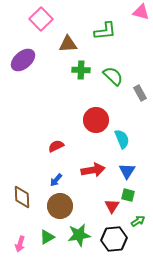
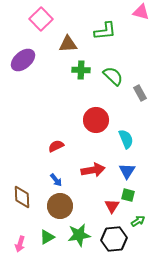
cyan semicircle: moved 4 px right
blue arrow: rotated 80 degrees counterclockwise
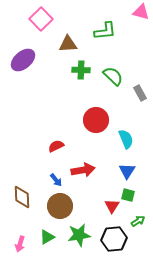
red arrow: moved 10 px left
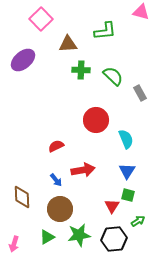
brown circle: moved 3 px down
pink arrow: moved 6 px left
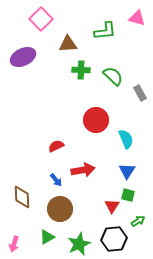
pink triangle: moved 4 px left, 6 px down
purple ellipse: moved 3 px up; rotated 15 degrees clockwise
green star: moved 9 px down; rotated 15 degrees counterclockwise
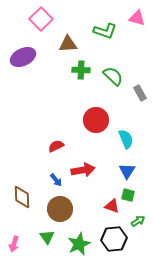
green L-shape: rotated 25 degrees clockwise
red triangle: rotated 42 degrees counterclockwise
green triangle: rotated 35 degrees counterclockwise
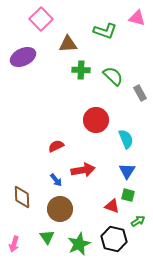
black hexagon: rotated 20 degrees clockwise
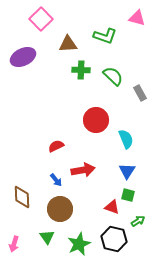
green L-shape: moved 5 px down
red triangle: moved 1 px down
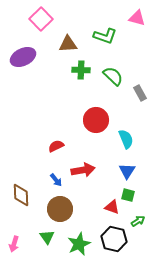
brown diamond: moved 1 px left, 2 px up
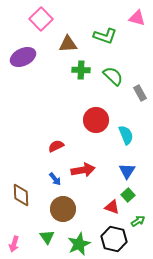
cyan semicircle: moved 4 px up
blue arrow: moved 1 px left, 1 px up
green square: rotated 32 degrees clockwise
brown circle: moved 3 px right
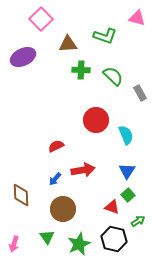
blue arrow: rotated 80 degrees clockwise
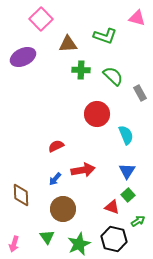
red circle: moved 1 px right, 6 px up
